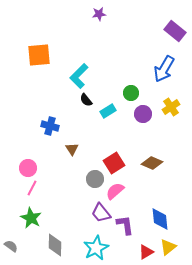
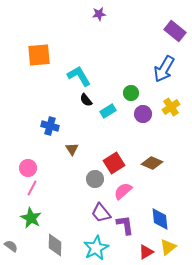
cyan L-shape: rotated 105 degrees clockwise
pink semicircle: moved 8 px right
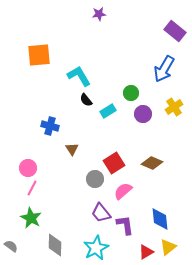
yellow cross: moved 3 px right
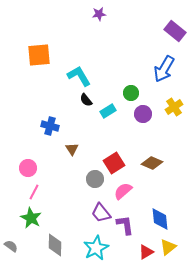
pink line: moved 2 px right, 4 px down
